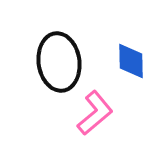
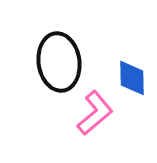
blue diamond: moved 1 px right, 17 px down
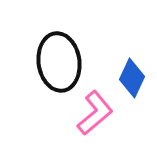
blue diamond: rotated 27 degrees clockwise
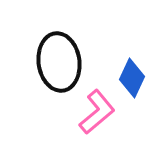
pink L-shape: moved 2 px right, 1 px up
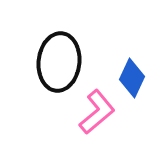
black ellipse: rotated 14 degrees clockwise
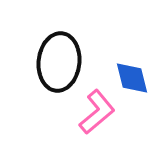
blue diamond: rotated 39 degrees counterclockwise
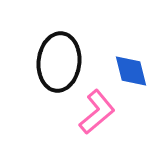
blue diamond: moved 1 px left, 7 px up
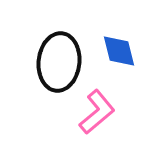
blue diamond: moved 12 px left, 20 px up
